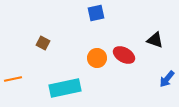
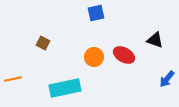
orange circle: moved 3 px left, 1 px up
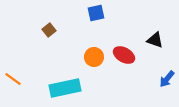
brown square: moved 6 px right, 13 px up; rotated 24 degrees clockwise
orange line: rotated 48 degrees clockwise
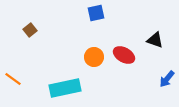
brown square: moved 19 px left
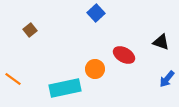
blue square: rotated 30 degrees counterclockwise
black triangle: moved 6 px right, 2 px down
orange circle: moved 1 px right, 12 px down
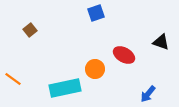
blue square: rotated 24 degrees clockwise
blue arrow: moved 19 px left, 15 px down
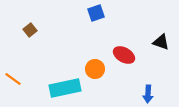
blue arrow: rotated 36 degrees counterclockwise
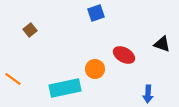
black triangle: moved 1 px right, 2 px down
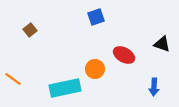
blue square: moved 4 px down
blue arrow: moved 6 px right, 7 px up
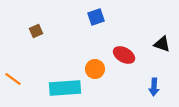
brown square: moved 6 px right, 1 px down; rotated 16 degrees clockwise
cyan rectangle: rotated 8 degrees clockwise
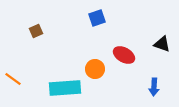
blue square: moved 1 px right, 1 px down
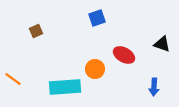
cyan rectangle: moved 1 px up
